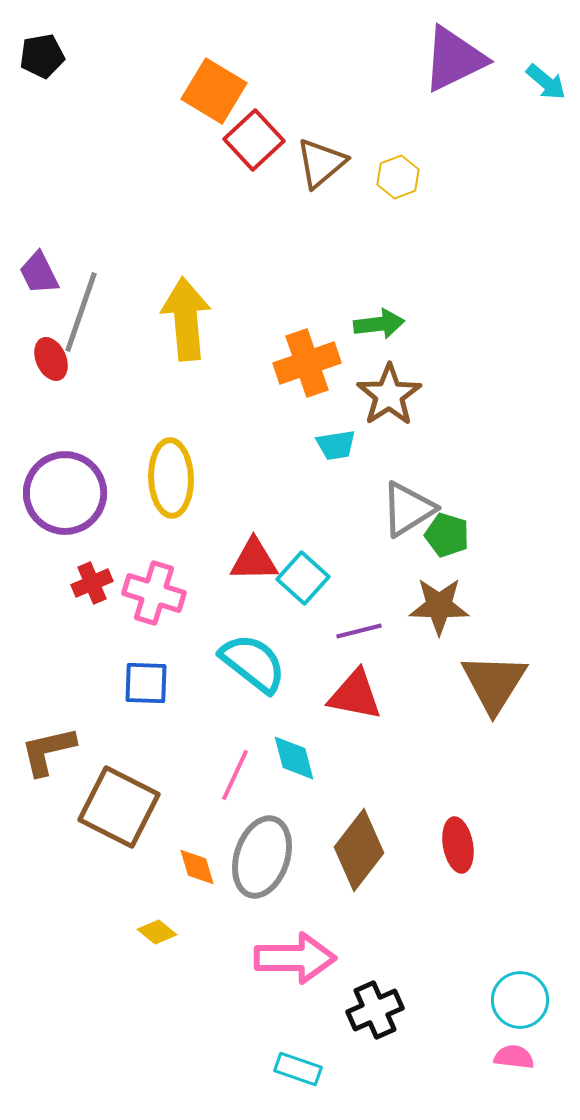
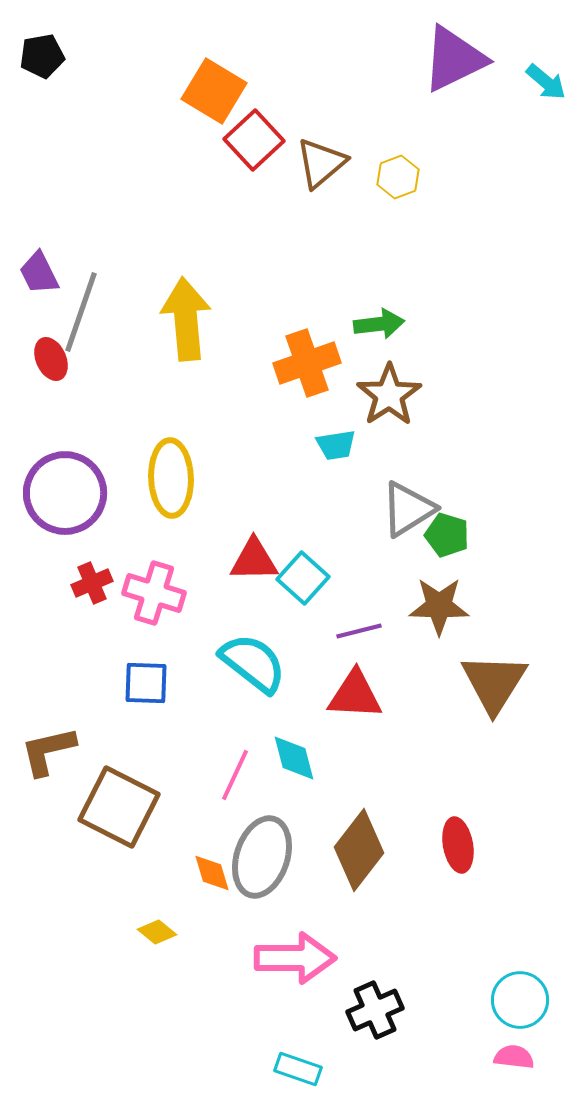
red triangle at (355, 695): rotated 8 degrees counterclockwise
orange diamond at (197, 867): moved 15 px right, 6 px down
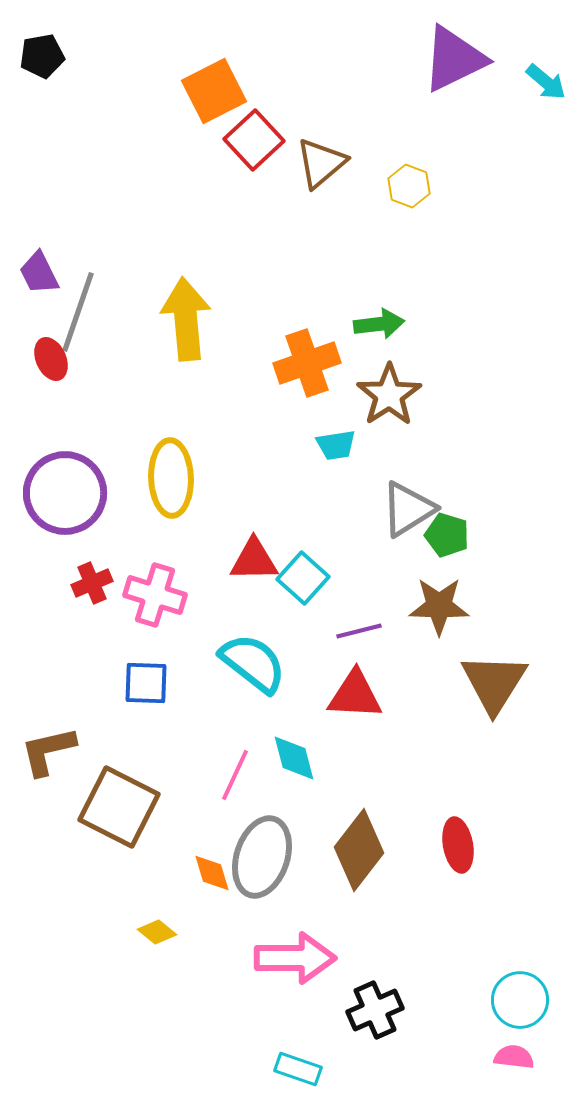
orange square at (214, 91): rotated 32 degrees clockwise
yellow hexagon at (398, 177): moved 11 px right, 9 px down; rotated 18 degrees counterclockwise
gray line at (81, 312): moved 3 px left
pink cross at (154, 593): moved 1 px right, 2 px down
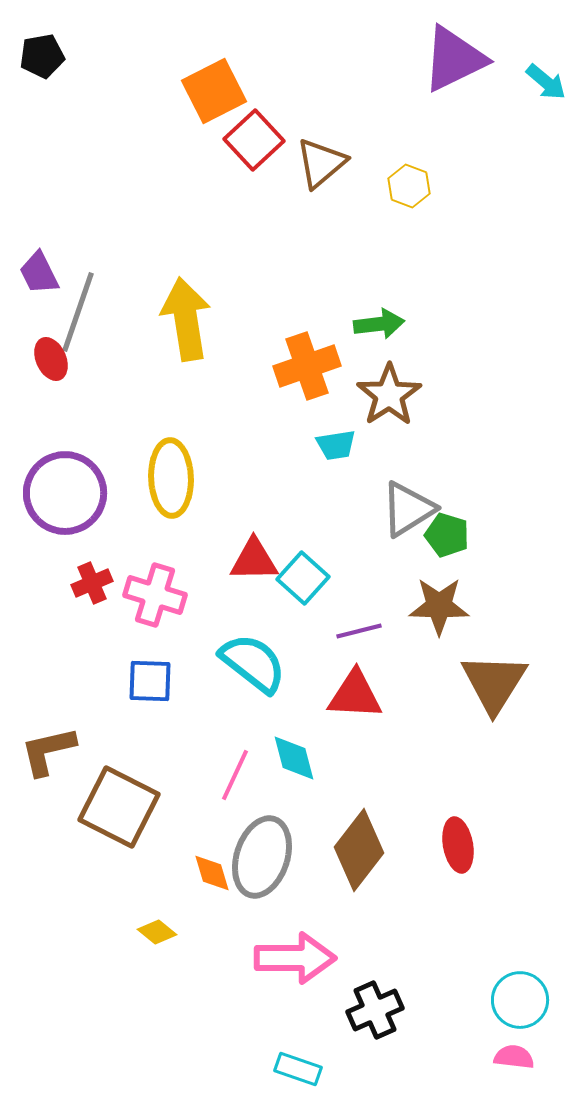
yellow arrow at (186, 319): rotated 4 degrees counterclockwise
orange cross at (307, 363): moved 3 px down
blue square at (146, 683): moved 4 px right, 2 px up
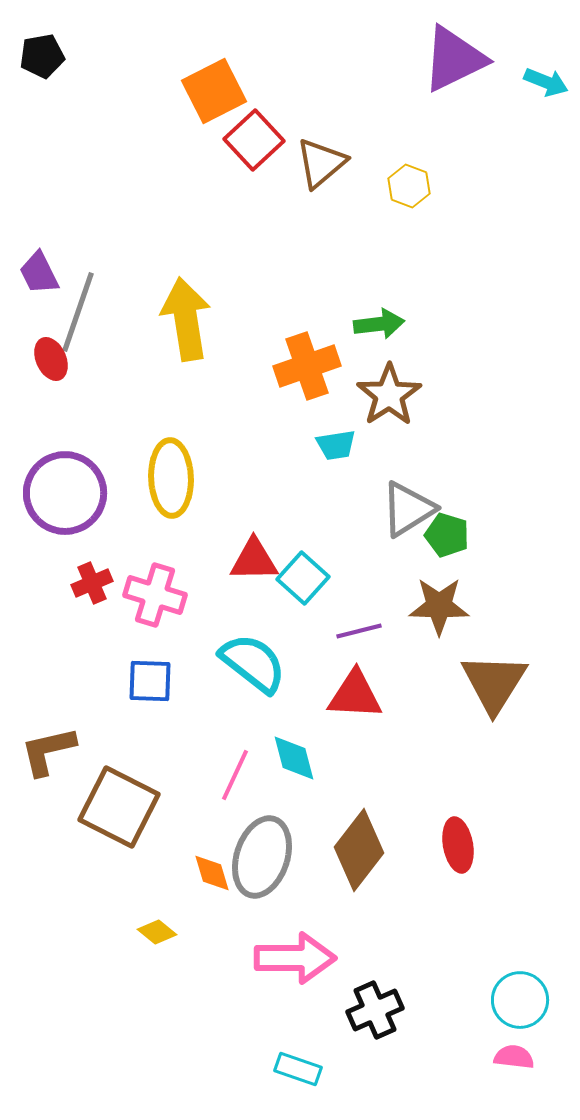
cyan arrow at (546, 82): rotated 18 degrees counterclockwise
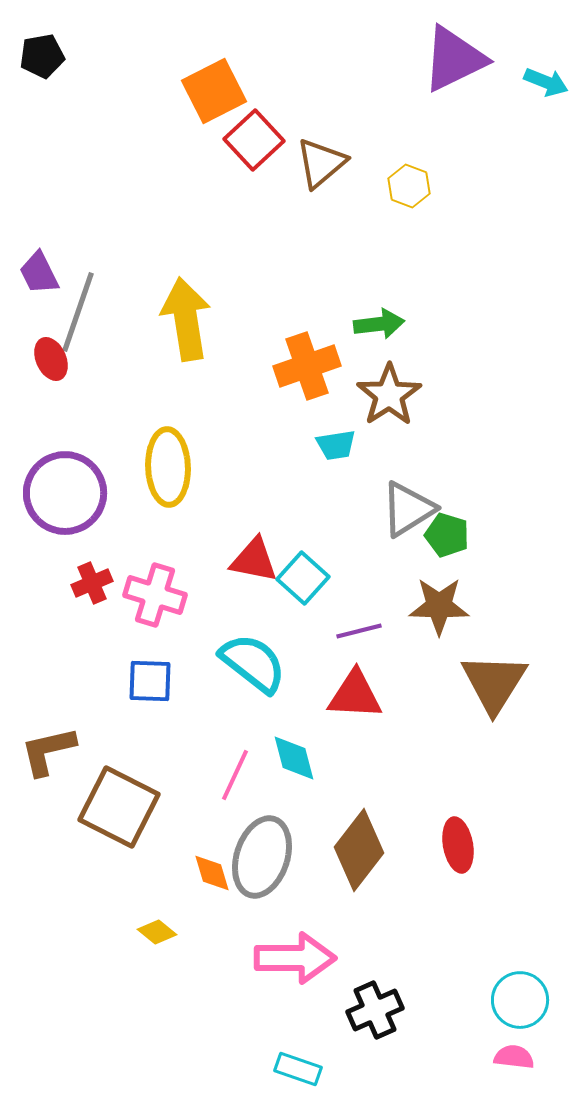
yellow ellipse at (171, 478): moved 3 px left, 11 px up
red triangle at (254, 560): rotated 12 degrees clockwise
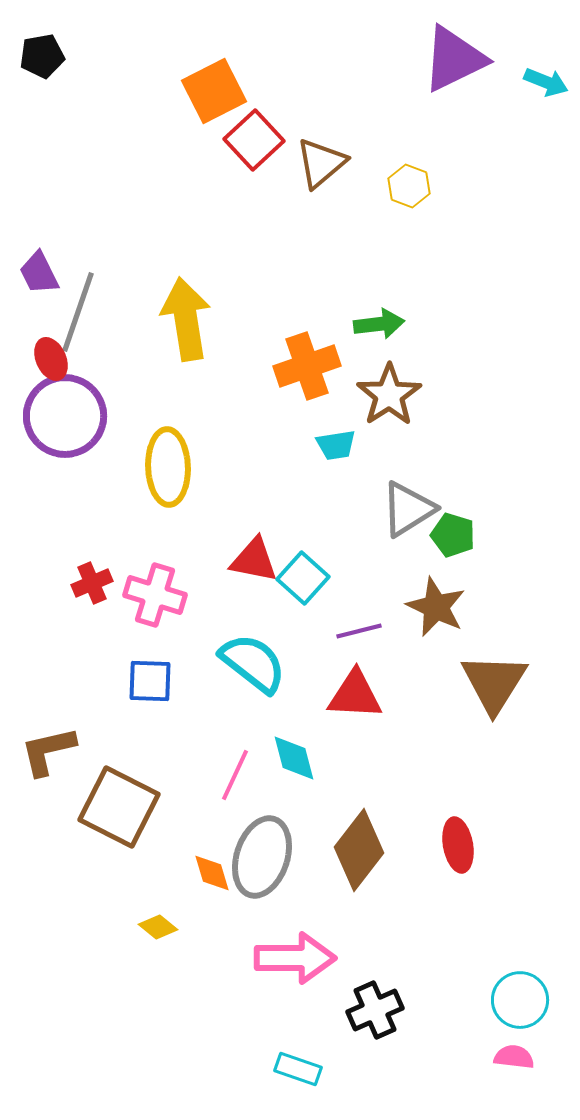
purple circle at (65, 493): moved 77 px up
green pentagon at (447, 535): moved 6 px right
brown star at (439, 606): moved 3 px left, 1 px down; rotated 24 degrees clockwise
yellow diamond at (157, 932): moved 1 px right, 5 px up
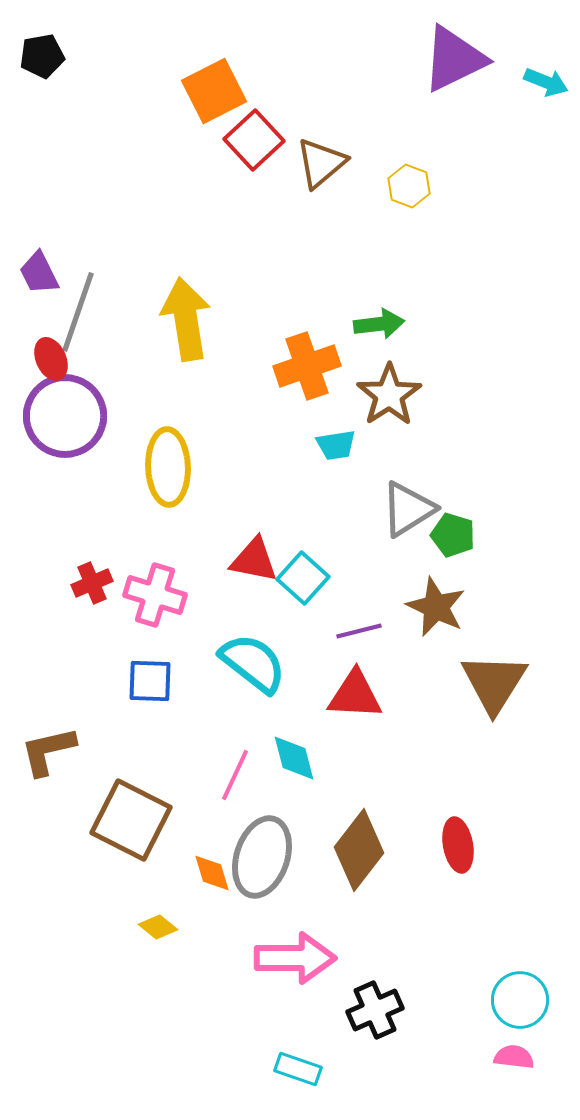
brown square at (119, 807): moved 12 px right, 13 px down
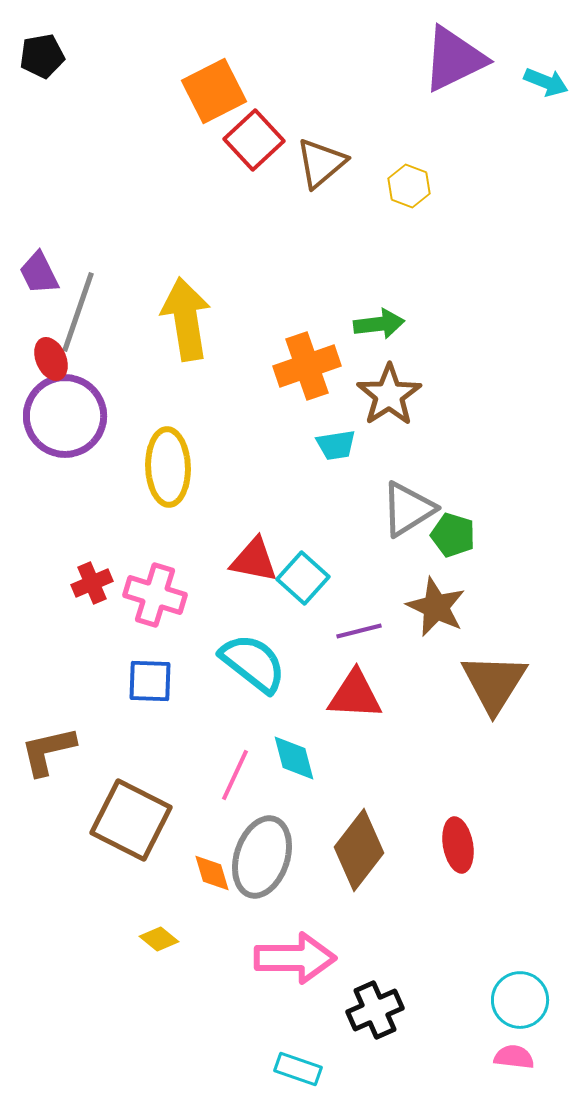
yellow diamond at (158, 927): moved 1 px right, 12 px down
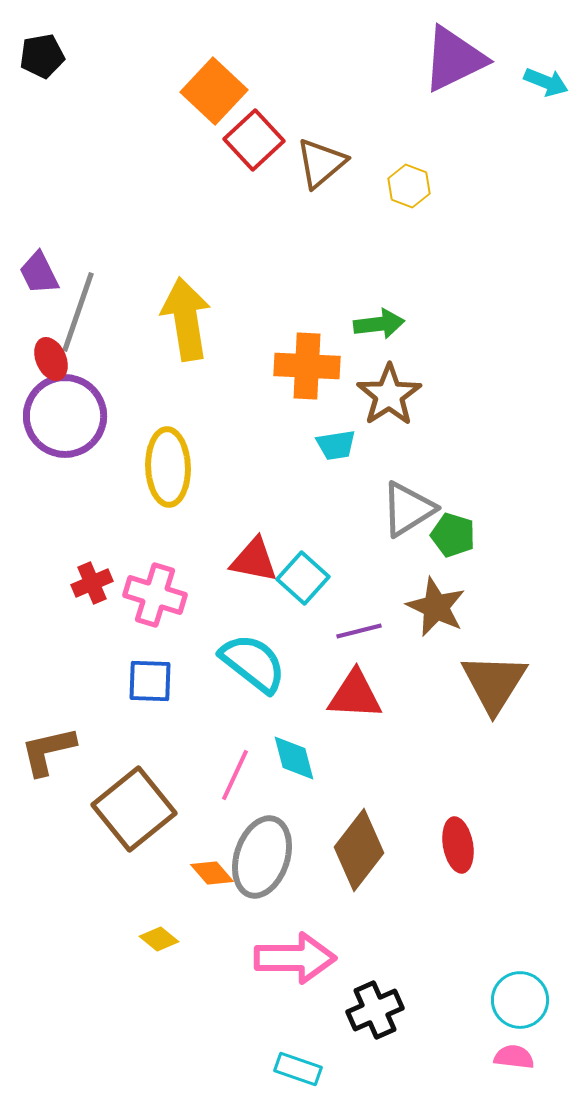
orange square at (214, 91): rotated 20 degrees counterclockwise
orange cross at (307, 366): rotated 22 degrees clockwise
brown square at (131, 820): moved 3 px right, 11 px up; rotated 24 degrees clockwise
orange diamond at (212, 873): rotated 24 degrees counterclockwise
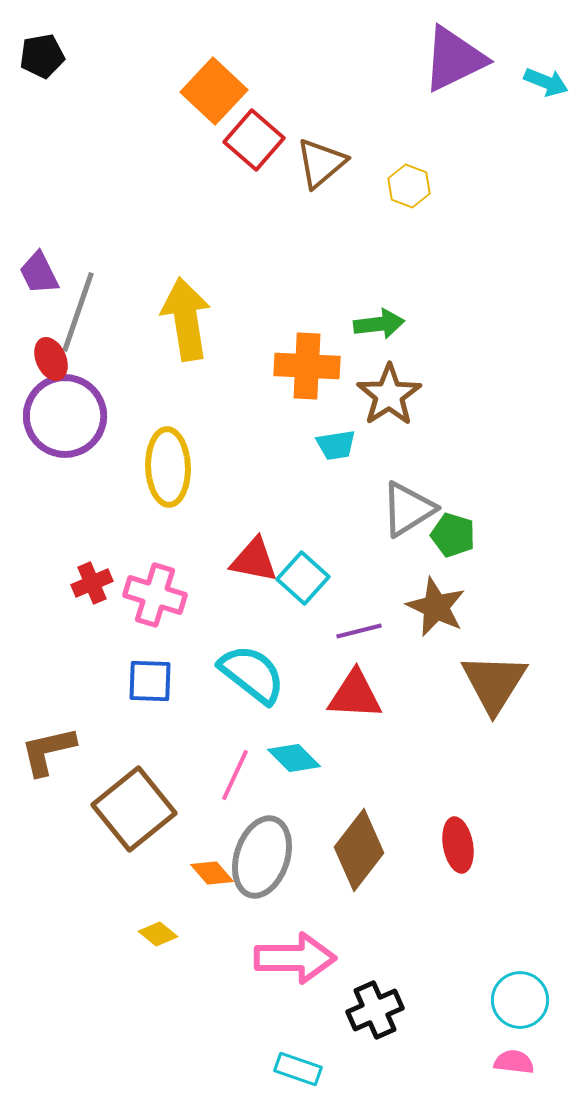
red square at (254, 140): rotated 6 degrees counterclockwise
cyan semicircle at (253, 663): moved 1 px left, 11 px down
cyan diamond at (294, 758): rotated 30 degrees counterclockwise
yellow diamond at (159, 939): moved 1 px left, 5 px up
pink semicircle at (514, 1057): moved 5 px down
